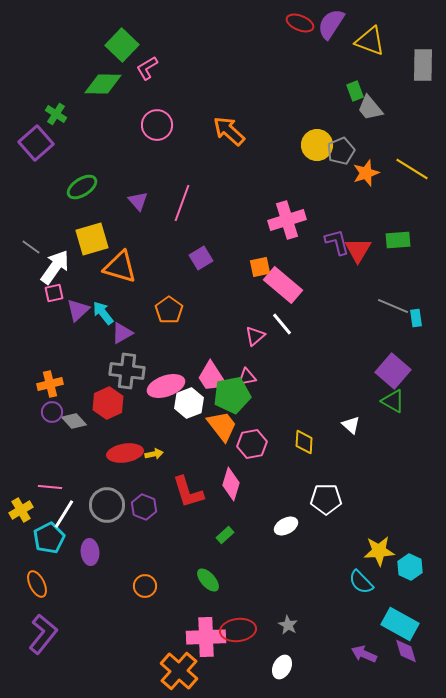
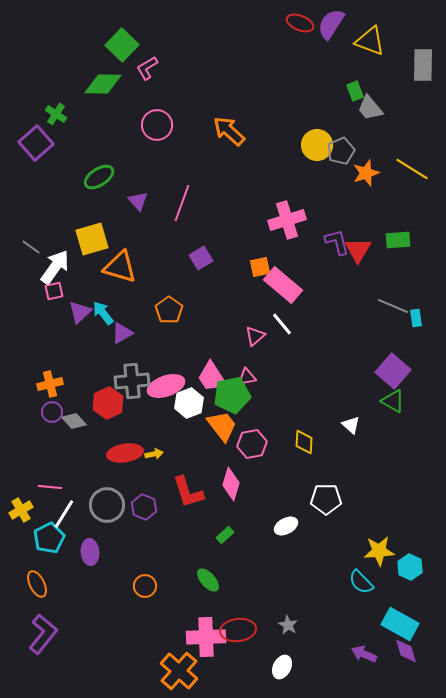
green ellipse at (82, 187): moved 17 px right, 10 px up
pink square at (54, 293): moved 2 px up
purple triangle at (78, 310): moved 2 px right, 2 px down
gray cross at (127, 371): moved 5 px right, 10 px down; rotated 12 degrees counterclockwise
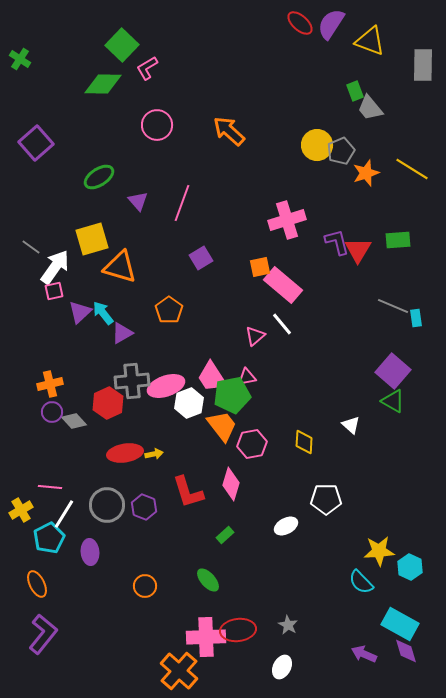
red ellipse at (300, 23): rotated 20 degrees clockwise
green cross at (56, 114): moved 36 px left, 55 px up
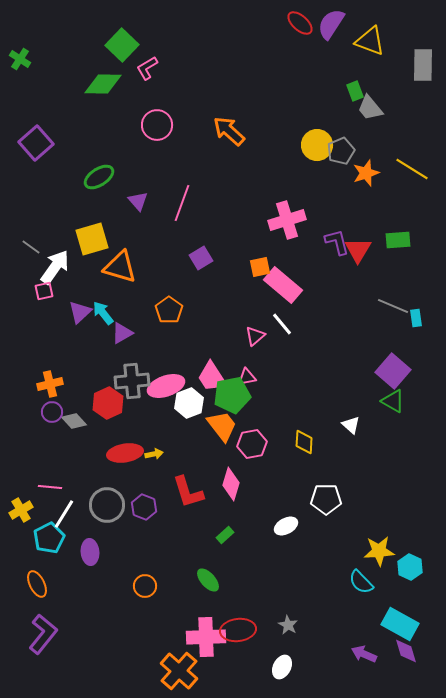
pink square at (54, 291): moved 10 px left
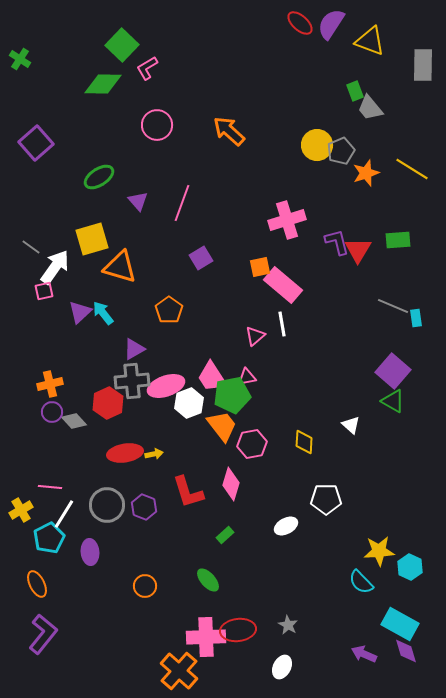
white line at (282, 324): rotated 30 degrees clockwise
purple triangle at (122, 333): moved 12 px right, 16 px down
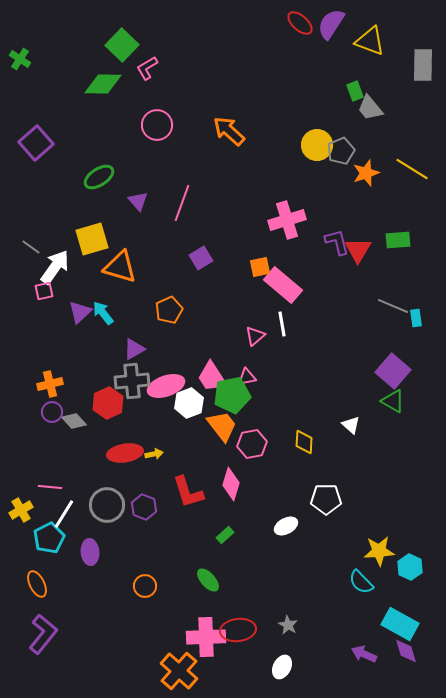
orange pentagon at (169, 310): rotated 12 degrees clockwise
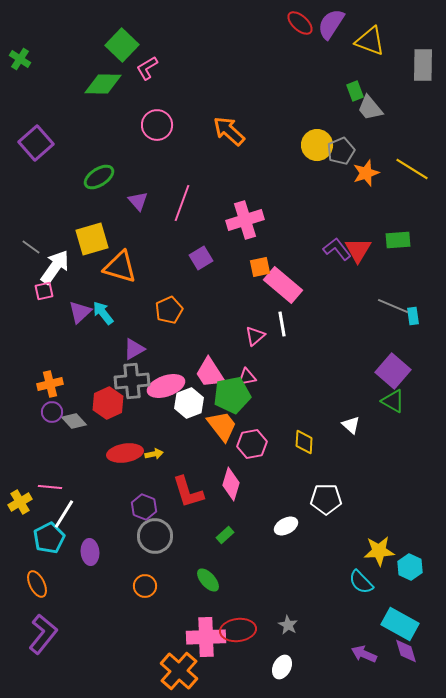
pink cross at (287, 220): moved 42 px left
purple L-shape at (337, 242): moved 7 px down; rotated 24 degrees counterclockwise
cyan rectangle at (416, 318): moved 3 px left, 2 px up
pink trapezoid at (212, 377): moved 2 px left, 4 px up
gray circle at (107, 505): moved 48 px right, 31 px down
yellow cross at (21, 510): moved 1 px left, 8 px up
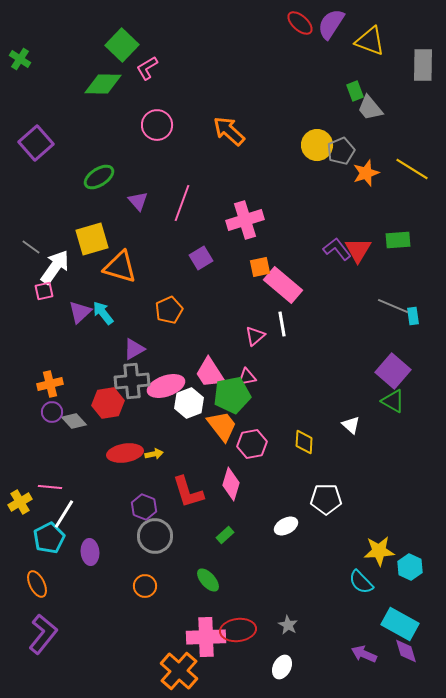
red hexagon at (108, 403): rotated 16 degrees clockwise
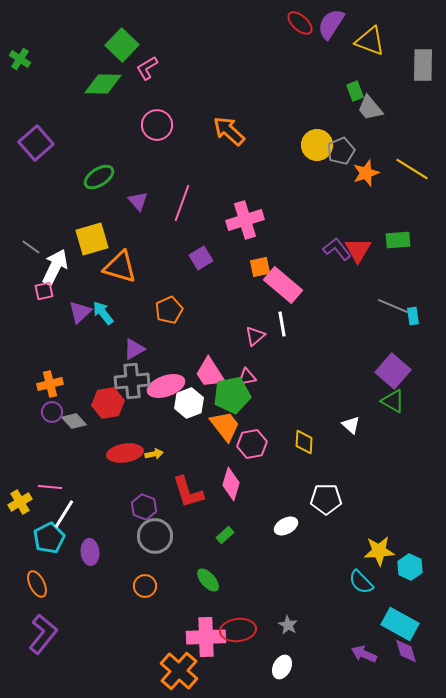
white arrow at (55, 267): rotated 9 degrees counterclockwise
orange trapezoid at (222, 426): moved 3 px right
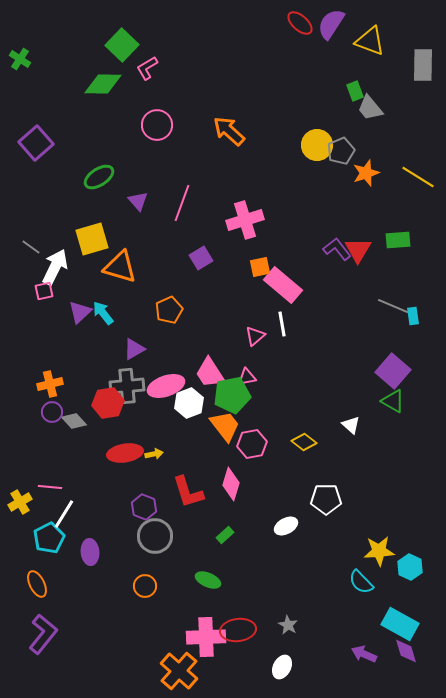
yellow line at (412, 169): moved 6 px right, 8 px down
gray cross at (132, 381): moved 5 px left, 5 px down
yellow diamond at (304, 442): rotated 55 degrees counterclockwise
green ellipse at (208, 580): rotated 25 degrees counterclockwise
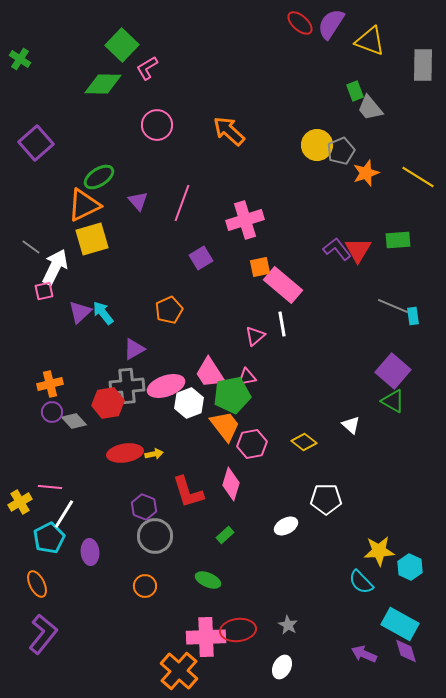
orange triangle at (120, 267): moved 36 px left, 62 px up; rotated 42 degrees counterclockwise
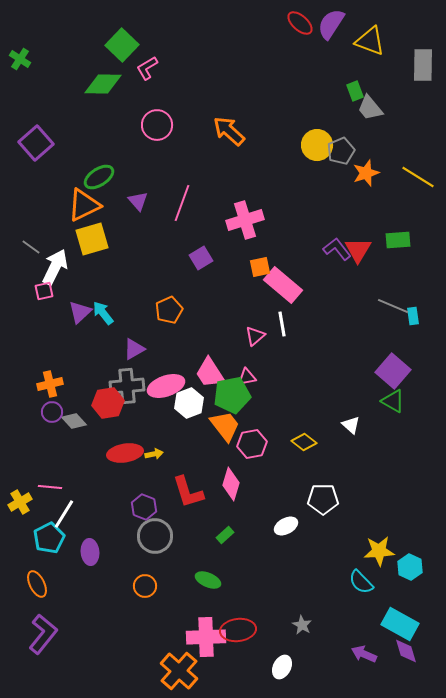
white pentagon at (326, 499): moved 3 px left
gray star at (288, 625): moved 14 px right
